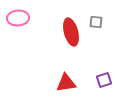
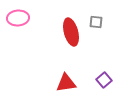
purple square: rotated 21 degrees counterclockwise
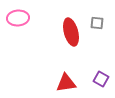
gray square: moved 1 px right, 1 px down
purple square: moved 3 px left, 1 px up; rotated 21 degrees counterclockwise
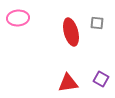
red triangle: moved 2 px right
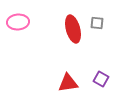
pink ellipse: moved 4 px down
red ellipse: moved 2 px right, 3 px up
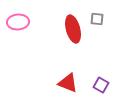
gray square: moved 4 px up
purple square: moved 6 px down
red triangle: rotated 30 degrees clockwise
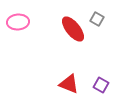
gray square: rotated 24 degrees clockwise
red ellipse: rotated 24 degrees counterclockwise
red triangle: moved 1 px right, 1 px down
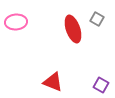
pink ellipse: moved 2 px left
red ellipse: rotated 20 degrees clockwise
red triangle: moved 16 px left, 2 px up
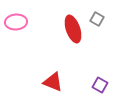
purple square: moved 1 px left
